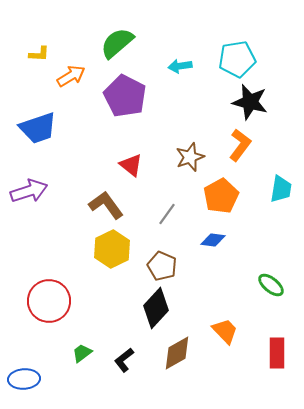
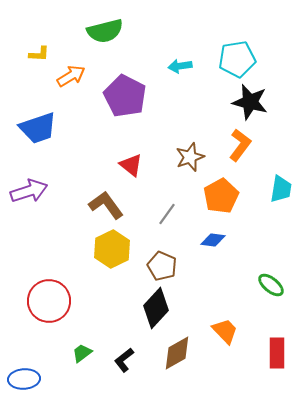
green semicircle: moved 12 px left, 12 px up; rotated 153 degrees counterclockwise
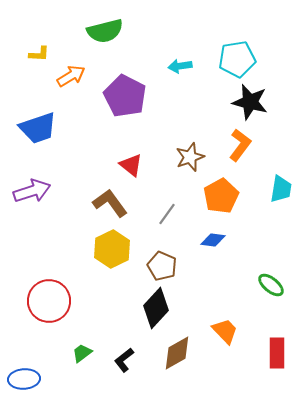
purple arrow: moved 3 px right
brown L-shape: moved 4 px right, 2 px up
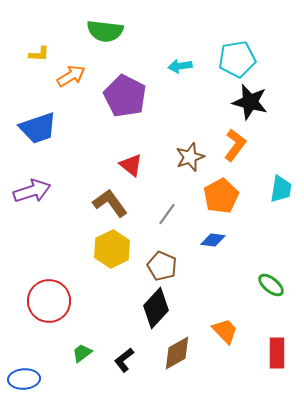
green semicircle: rotated 21 degrees clockwise
orange L-shape: moved 5 px left
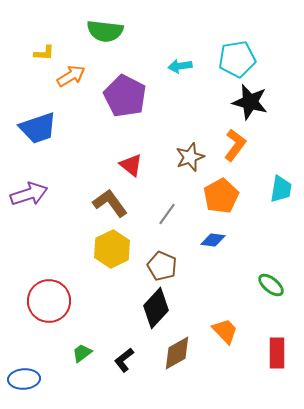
yellow L-shape: moved 5 px right, 1 px up
purple arrow: moved 3 px left, 3 px down
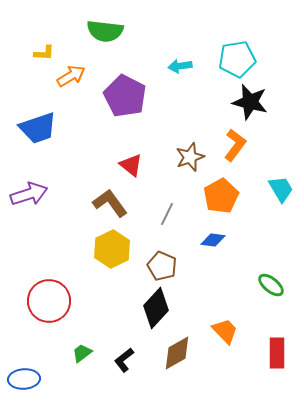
cyan trapezoid: rotated 40 degrees counterclockwise
gray line: rotated 10 degrees counterclockwise
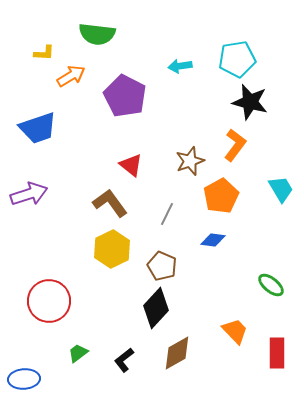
green semicircle: moved 8 px left, 3 px down
brown star: moved 4 px down
orange trapezoid: moved 10 px right
green trapezoid: moved 4 px left
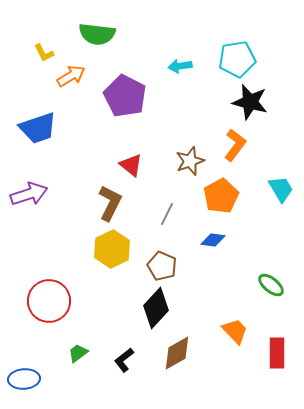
yellow L-shape: rotated 60 degrees clockwise
brown L-shape: rotated 63 degrees clockwise
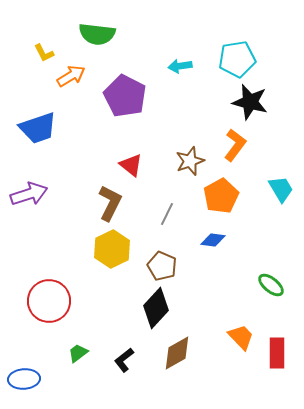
orange trapezoid: moved 6 px right, 6 px down
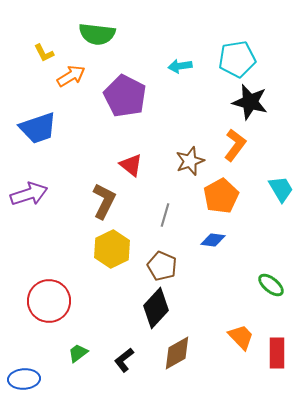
brown L-shape: moved 6 px left, 2 px up
gray line: moved 2 px left, 1 px down; rotated 10 degrees counterclockwise
